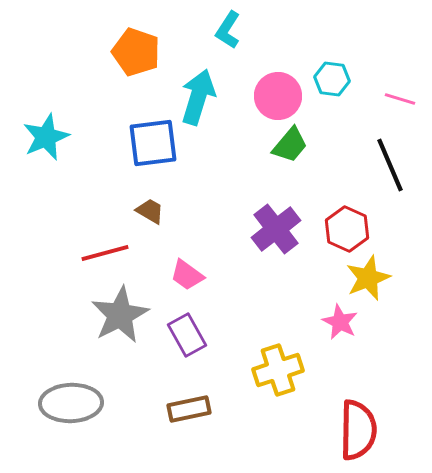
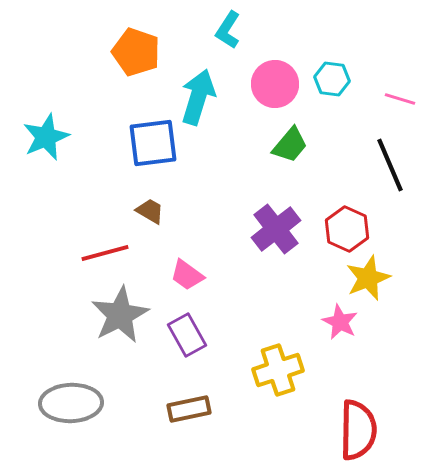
pink circle: moved 3 px left, 12 px up
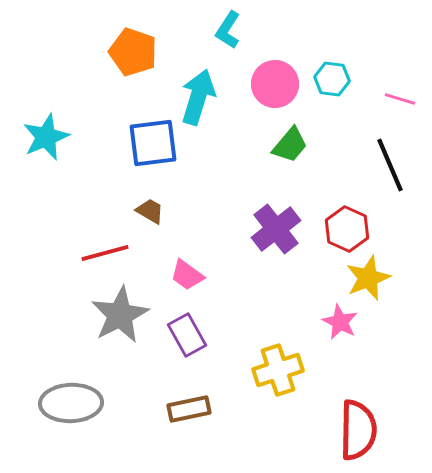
orange pentagon: moved 3 px left
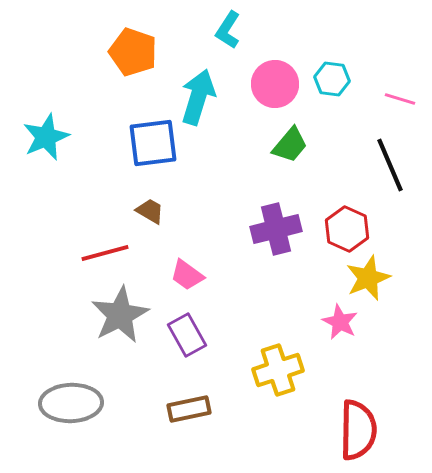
purple cross: rotated 24 degrees clockwise
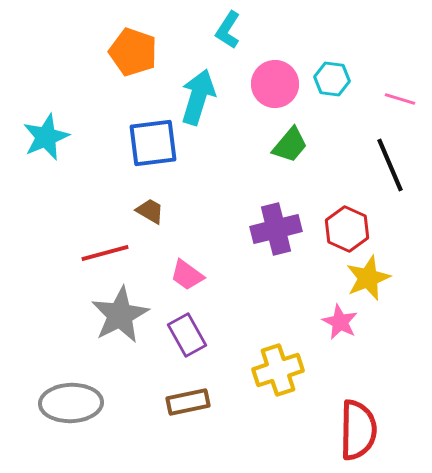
brown rectangle: moved 1 px left, 7 px up
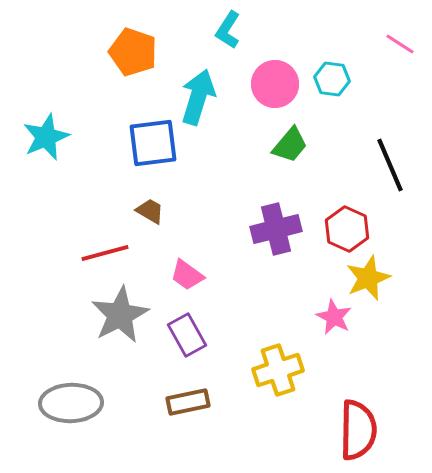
pink line: moved 55 px up; rotated 16 degrees clockwise
pink star: moved 6 px left, 5 px up
